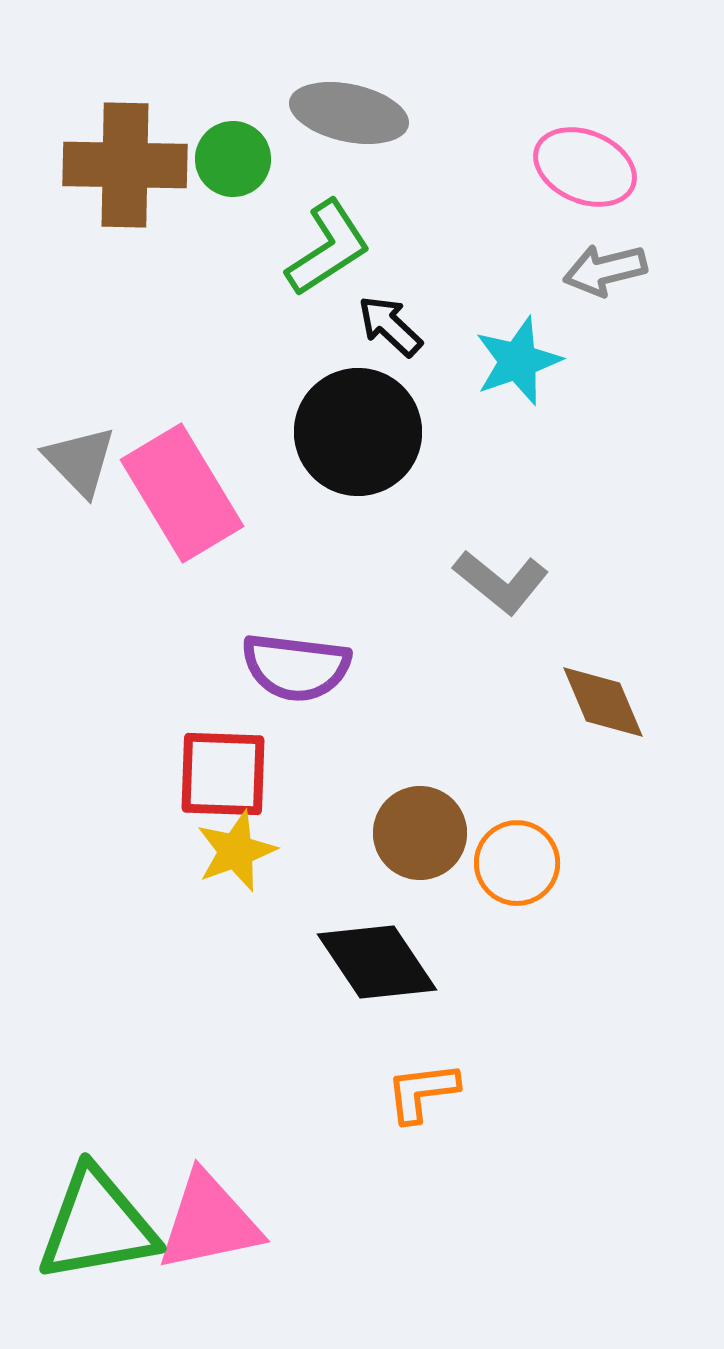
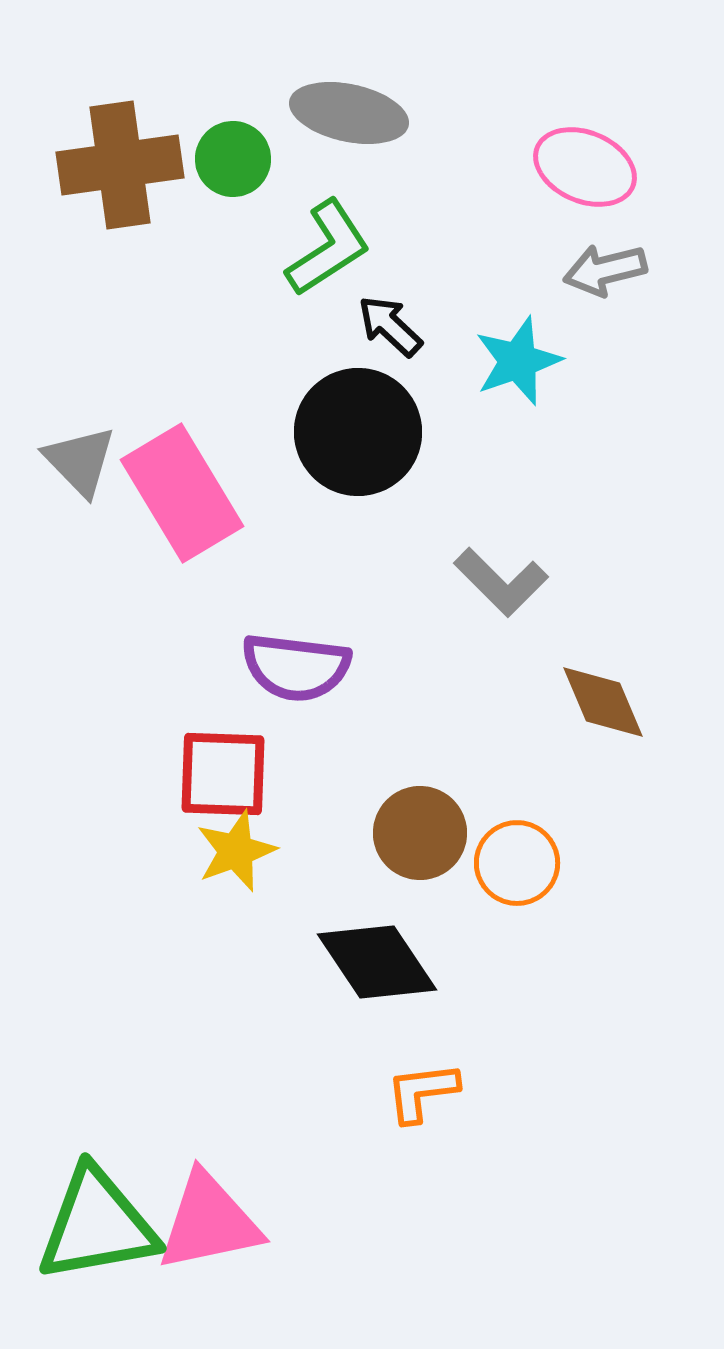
brown cross: moved 5 px left; rotated 9 degrees counterclockwise
gray L-shape: rotated 6 degrees clockwise
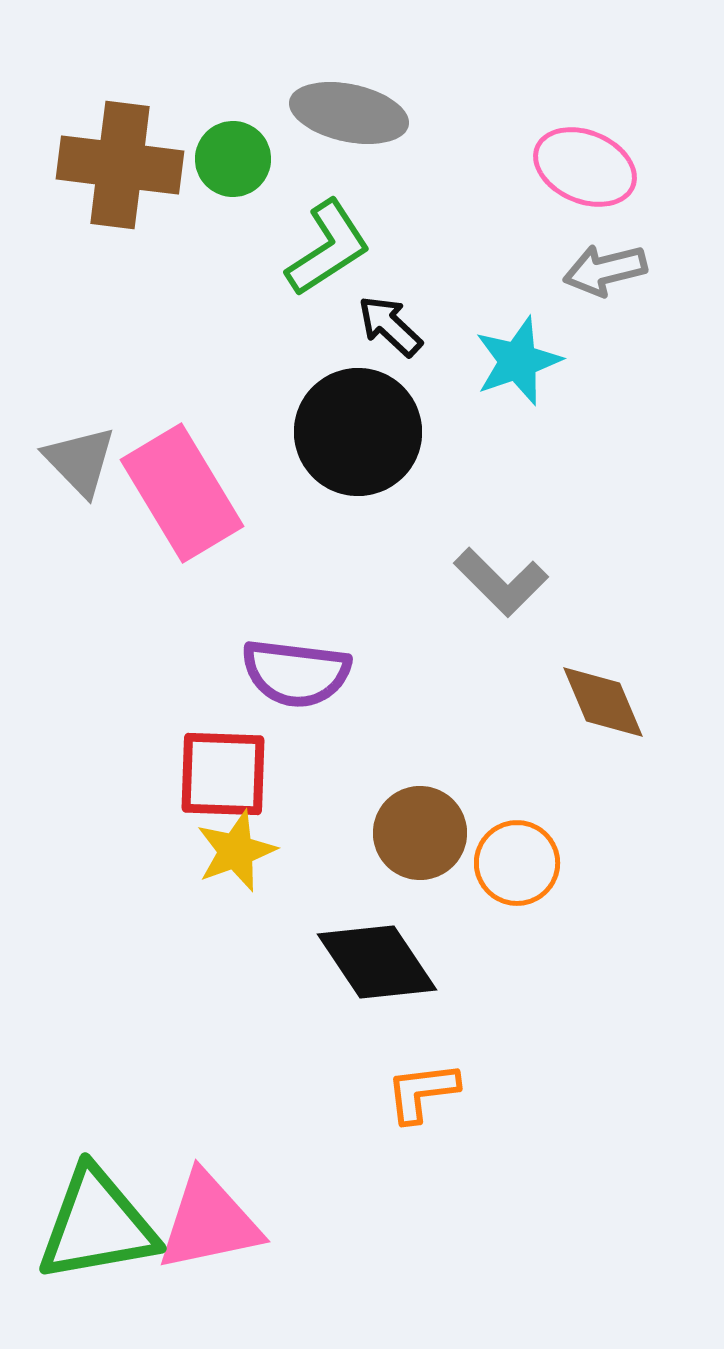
brown cross: rotated 15 degrees clockwise
purple semicircle: moved 6 px down
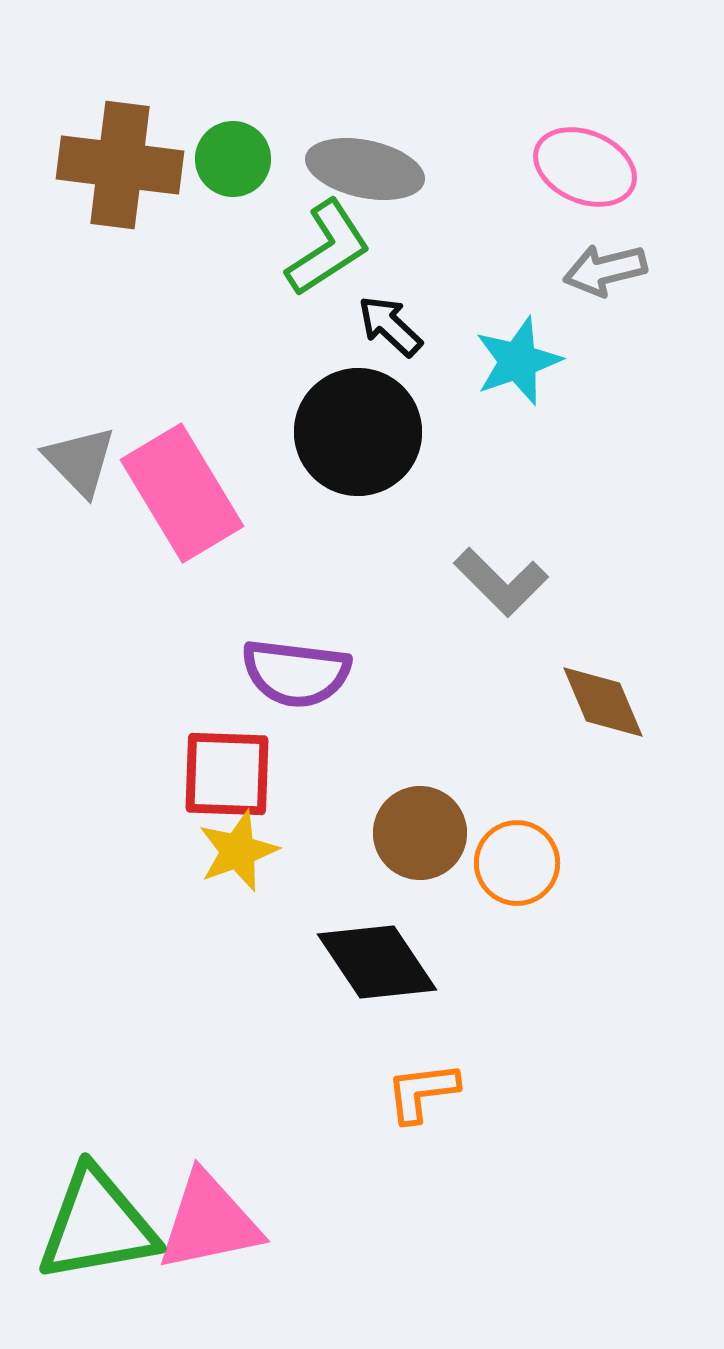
gray ellipse: moved 16 px right, 56 px down
red square: moved 4 px right
yellow star: moved 2 px right
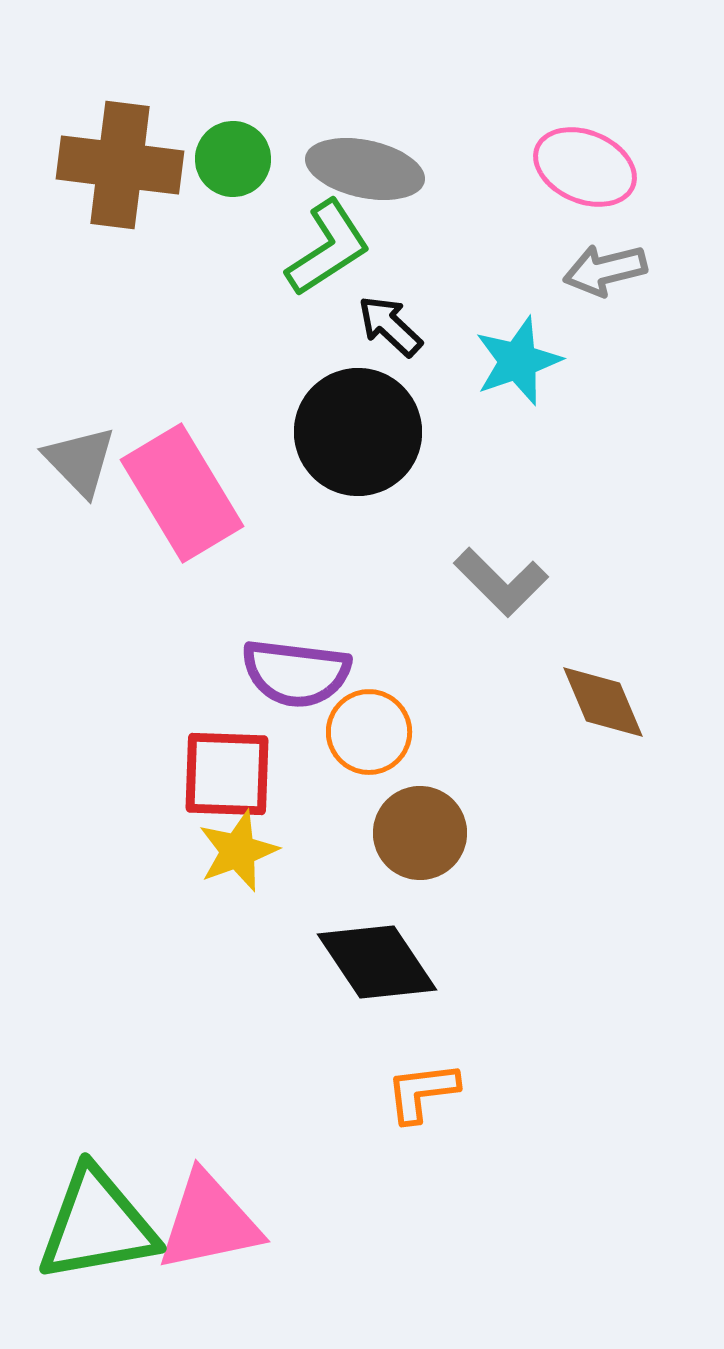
orange circle: moved 148 px left, 131 px up
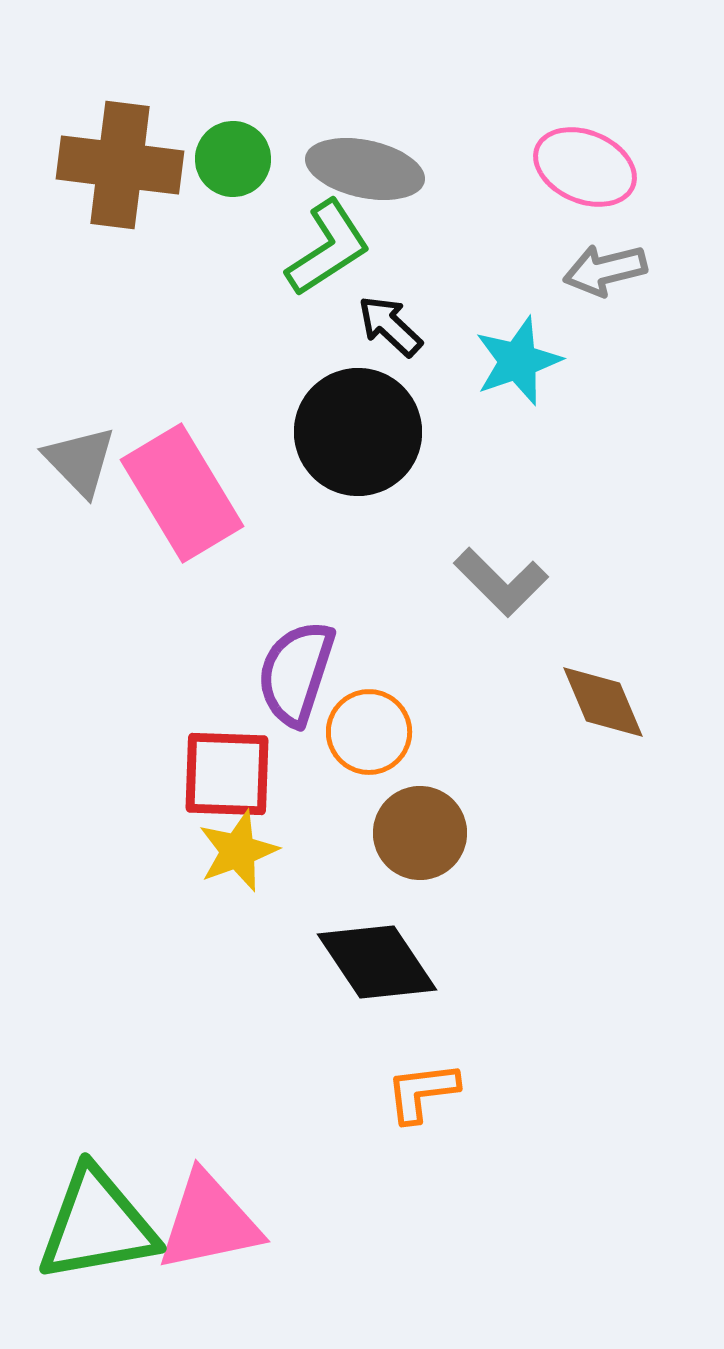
purple semicircle: rotated 101 degrees clockwise
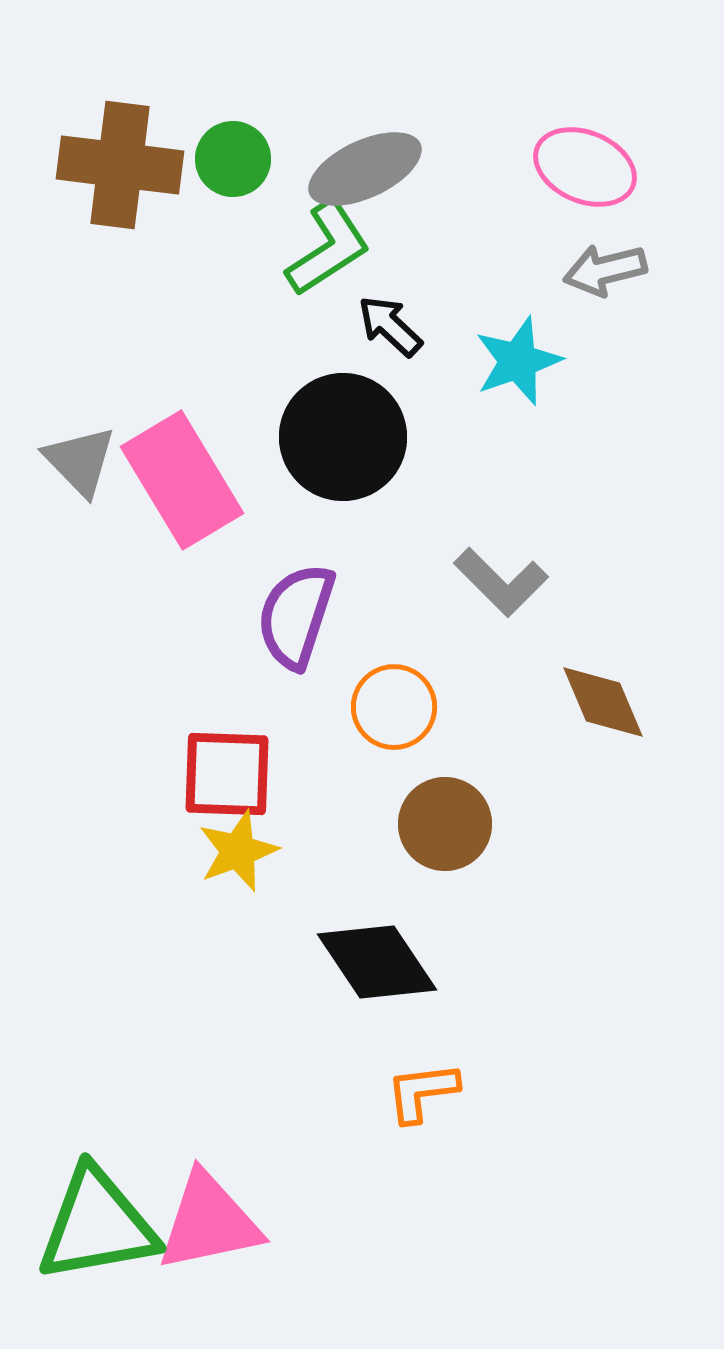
gray ellipse: rotated 37 degrees counterclockwise
black circle: moved 15 px left, 5 px down
pink rectangle: moved 13 px up
purple semicircle: moved 57 px up
orange circle: moved 25 px right, 25 px up
brown circle: moved 25 px right, 9 px up
